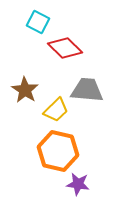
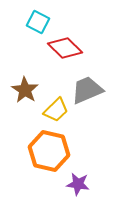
gray trapezoid: rotated 28 degrees counterclockwise
orange hexagon: moved 9 px left
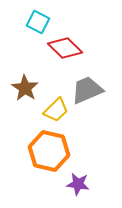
brown star: moved 2 px up
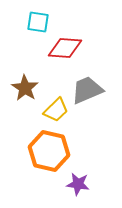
cyan square: rotated 20 degrees counterclockwise
red diamond: rotated 40 degrees counterclockwise
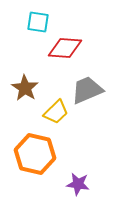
yellow trapezoid: moved 2 px down
orange hexagon: moved 14 px left, 3 px down
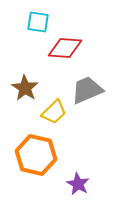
yellow trapezoid: moved 2 px left
orange hexagon: moved 1 px right, 1 px down
purple star: rotated 20 degrees clockwise
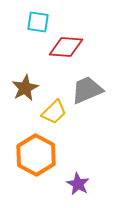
red diamond: moved 1 px right, 1 px up
brown star: rotated 12 degrees clockwise
orange hexagon: rotated 15 degrees clockwise
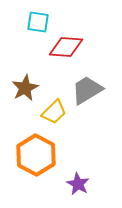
gray trapezoid: rotated 8 degrees counterclockwise
